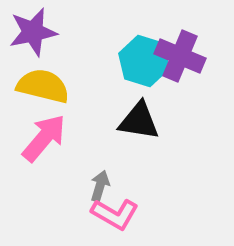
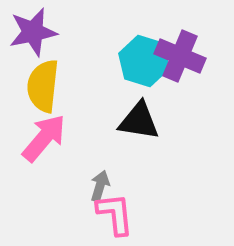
yellow semicircle: rotated 98 degrees counterclockwise
pink L-shape: rotated 126 degrees counterclockwise
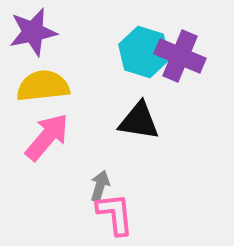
cyan hexagon: moved 9 px up
yellow semicircle: rotated 78 degrees clockwise
pink arrow: moved 3 px right, 1 px up
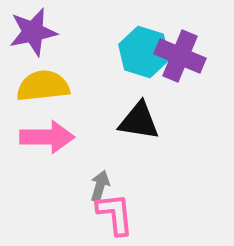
pink arrow: rotated 50 degrees clockwise
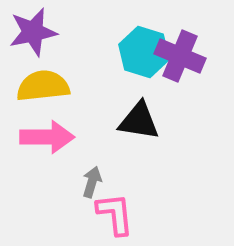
gray arrow: moved 8 px left, 4 px up
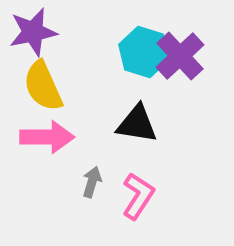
purple cross: rotated 24 degrees clockwise
yellow semicircle: rotated 108 degrees counterclockwise
black triangle: moved 2 px left, 3 px down
pink L-shape: moved 23 px right, 18 px up; rotated 39 degrees clockwise
